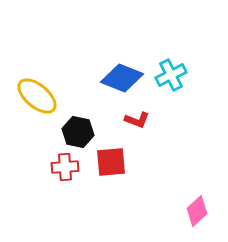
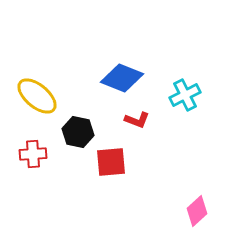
cyan cross: moved 14 px right, 20 px down
red cross: moved 32 px left, 13 px up
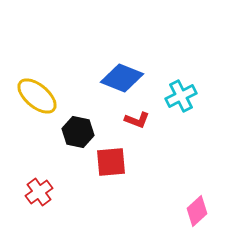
cyan cross: moved 4 px left, 1 px down
red cross: moved 6 px right, 38 px down; rotated 32 degrees counterclockwise
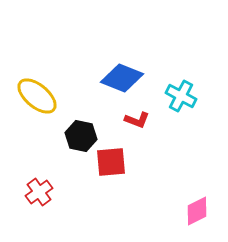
cyan cross: rotated 36 degrees counterclockwise
black hexagon: moved 3 px right, 4 px down
pink diamond: rotated 16 degrees clockwise
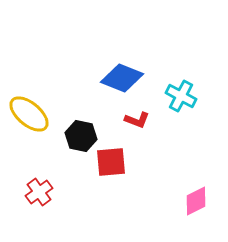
yellow ellipse: moved 8 px left, 18 px down
pink diamond: moved 1 px left, 10 px up
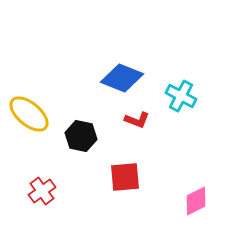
red square: moved 14 px right, 15 px down
red cross: moved 3 px right, 1 px up
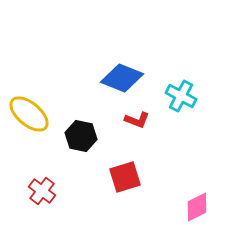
red square: rotated 12 degrees counterclockwise
red cross: rotated 16 degrees counterclockwise
pink diamond: moved 1 px right, 6 px down
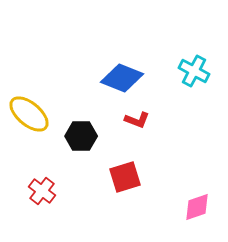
cyan cross: moved 13 px right, 25 px up
black hexagon: rotated 12 degrees counterclockwise
pink diamond: rotated 8 degrees clockwise
